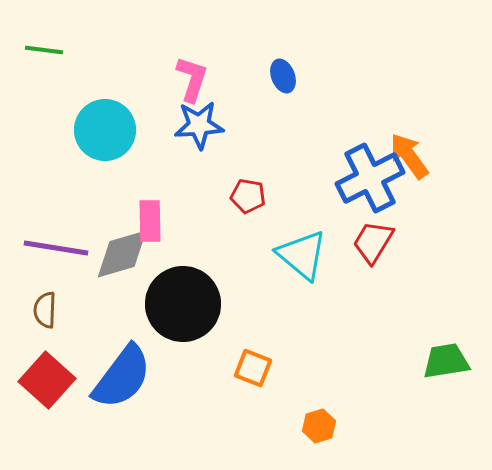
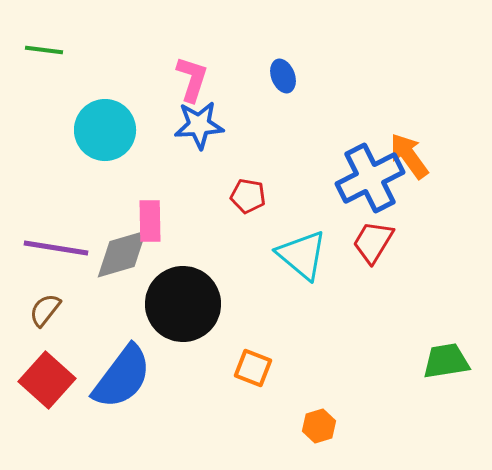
brown semicircle: rotated 36 degrees clockwise
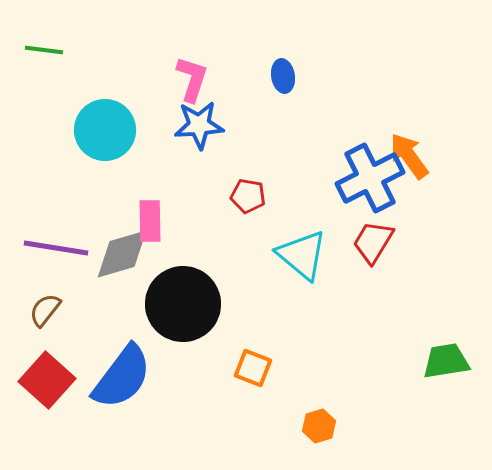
blue ellipse: rotated 12 degrees clockwise
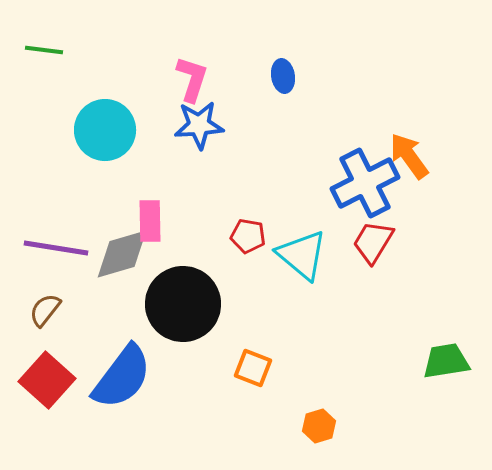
blue cross: moved 5 px left, 5 px down
red pentagon: moved 40 px down
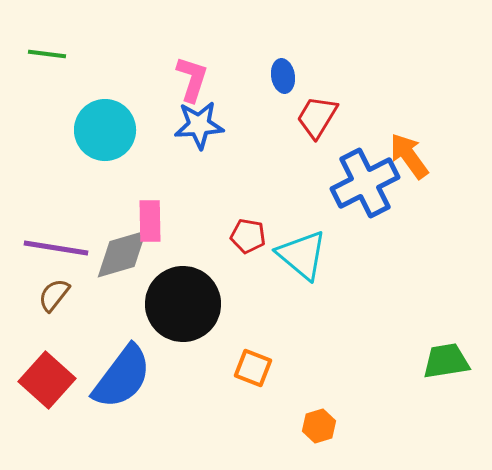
green line: moved 3 px right, 4 px down
red trapezoid: moved 56 px left, 125 px up
brown semicircle: moved 9 px right, 15 px up
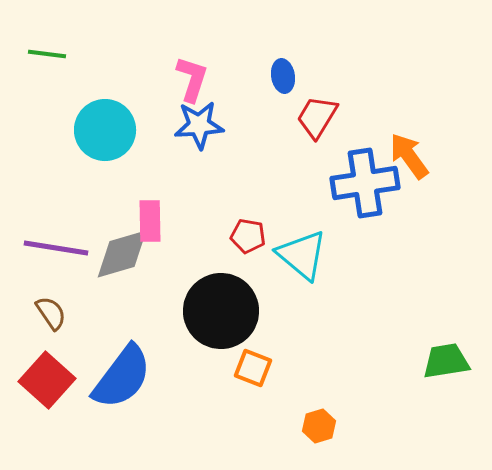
blue cross: rotated 18 degrees clockwise
brown semicircle: moved 3 px left, 18 px down; rotated 108 degrees clockwise
black circle: moved 38 px right, 7 px down
